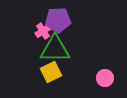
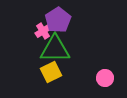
purple pentagon: rotated 30 degrees counterclockwise
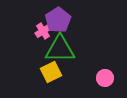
green triangle: moved 5 px right
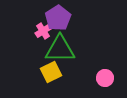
purple pentagon: moved 2 px up
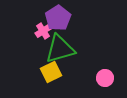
green triangle: rotated 16 degrees counterclockwise
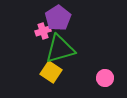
pink cross: rotated 14 degrees clockwise
yellow square: rotated 30 degrees counterclockwise
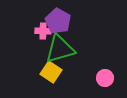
purple pentagon: moved 3 px down; rotated 10 degrees counterclockwise
pink cross: rotated 21 degrees clockwise
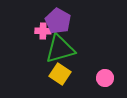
yellow square: moved 9 px right, 2 px down
